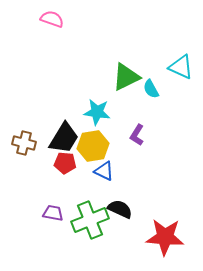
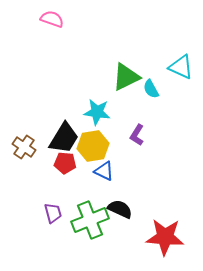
brown cross: moved 4 px down; rotated 20 degrees clockwise
purple trapezoid: rotated 65 degrees clockwise
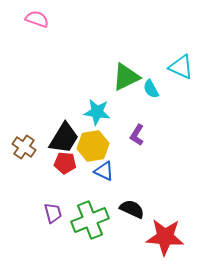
pink semicircle: moved 15 px left
black semicircle: moved 12 px right
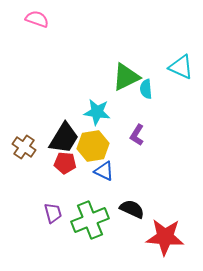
cyan semicircle: moved 5 px left; rotated 24 degrees clockwise
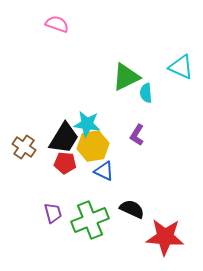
pink semicircle: moved 20 px right, 5 px down
cyan semicircle: moved 4 px down
cyan star: moved 10 px left, 12 px down
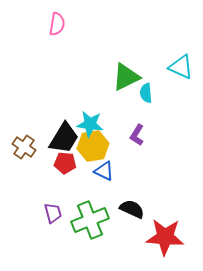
pink semicircle: rotated 80 degrees clockwise
cyan star: moved 3 px right
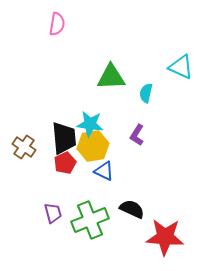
green triangle: moved 15 px left; rotated 24 degrees clockwise
cyan semicircle: rotated 18 degrees clockwise
black trapezoid: rotated 36 degrees counterclockwise
red pentagon: rotated 30 degrees counterclockwise
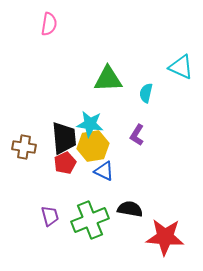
pink semicircle: moved 8 px left
green triangle: moved 3 px left, 2 px down
brown cross: rotated 25 degrees counterclockwise
black semicircle: moved 2 px left; rotated 15 degrees counterclockwise
purple trapezoid: moved 3 px left, 3 px down
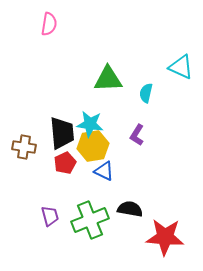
black trapezoid: moved 2 px left, 5 px up
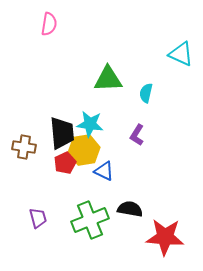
cyan triangle: moved 13 px up
yellow hexagon: moved 9 px left, 4 px down
purple trapezoid: moved 12 px left, 2 px down
